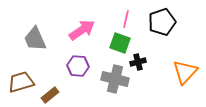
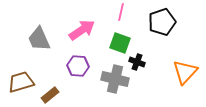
pink line: moved 5 px left, 7 px up
gray trapezoid: moved 4 px right
black cross: moved 1 px left; rotated 35 degrees clockwise
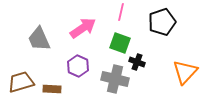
pink arrow: moved 1 px right, 2 px up
purple hexagon: rotated 20 degrees clockwise
brown rectangle: moved 2 px right, 6 px up; rotated 42 degrees clockwise
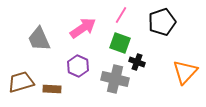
pink line: moved 3 px down; rotated 18 degrees clockwise
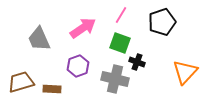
purple hexagon: rotated 15 degrees clockwise
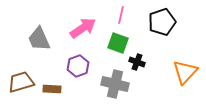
pink line: rotated 18 degrees counterclockwise
green square: moved 2 px left
gray cross: moved 5 px down
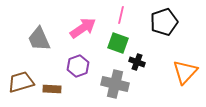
black pentagon: moved 2 px right
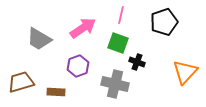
gray trapezoid: rotated 36 degrees counterclockwise
brown rectangle: moved 4 px right, 3 px down
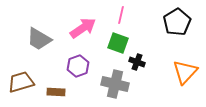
black pentagon: moved 13 px right; rotated 12 degrees counterclockwise
